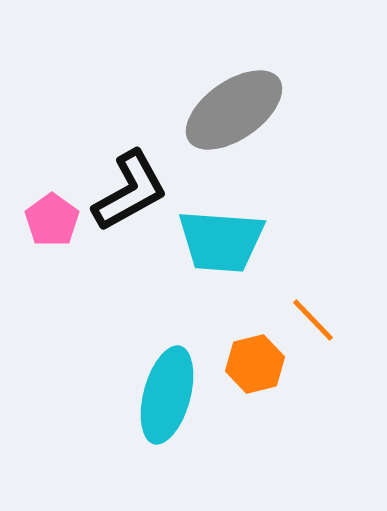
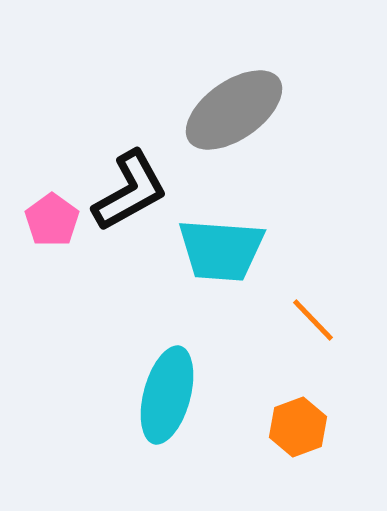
cyan trapezoid: moved 9 px down
orange hexagon: moved 43 px right, 63 px down; rotated 6 degrees counterclockwise
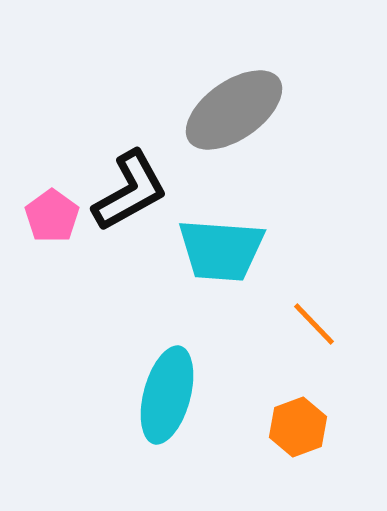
pink pentagon: moved 4 px up
orange line: moved 1 px right, 4 px down
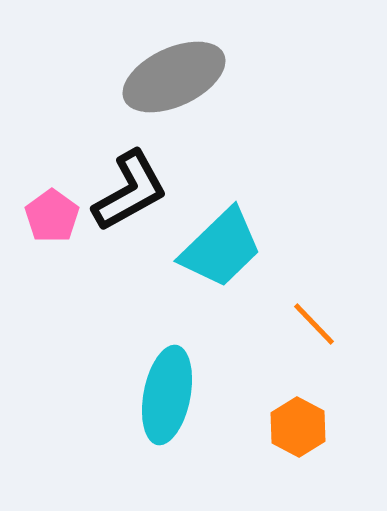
gray ellipse: moved 60 px left, 33 px up; rotated 10 degrees clockwise
cyan trapezoid: moved 2 px up; rotated 48 degrees counterclockwise
cyan ellipse: rotated 4 degrees counterclockwise
orange hexagon: rotated 12 degrees counterclockwise
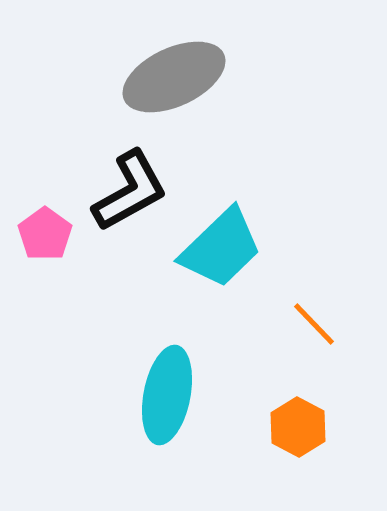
pink pentagon: moved 7 px left, 18 px down
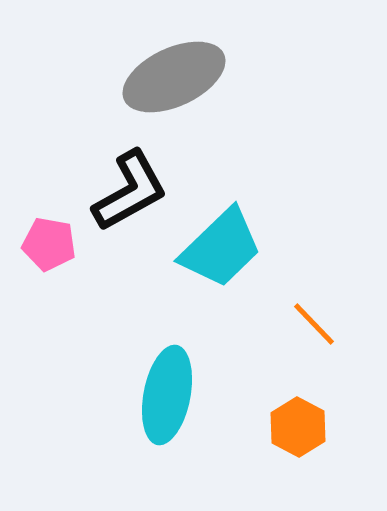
pink pentagon: moved 4 px right, 10 px down; rotated 26 degrees counterclockwise
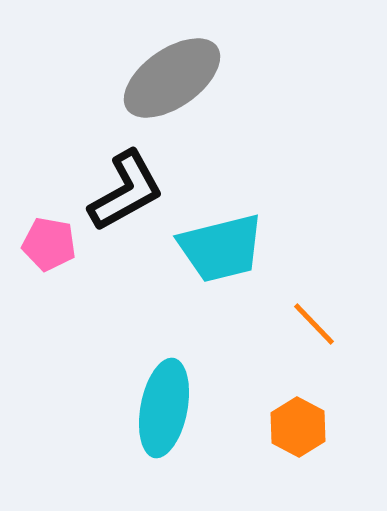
gray ellipse: moved 2 px left, 1 px down; rotated 10 degrees counterclockwise
black L-shape: moved 4 px left
cyan trapezoid: rotated 30 degrees clockwise
cyan ellipse: moved 3 px left, 13 px down
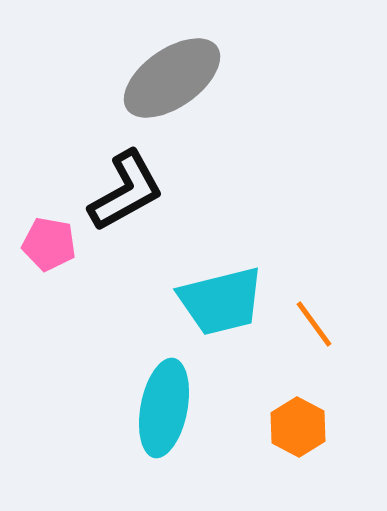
cyan trapezoid: moved 53 px down
orange line: rotated 8 degrees clockwise
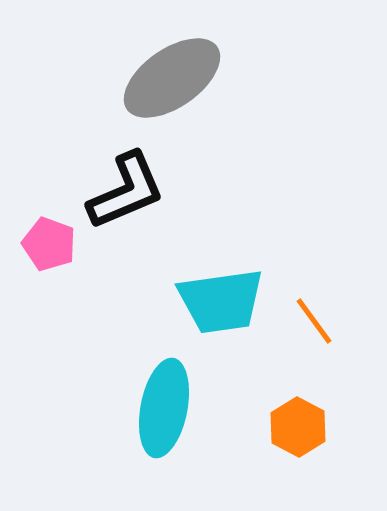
black L-shape: rotated 6 degrees clockwise
pink pentagon: rotated 10 degrees clockwise
cyan trapezoid: rotated 6 degrees clockwise
orange line: moved 3 px up
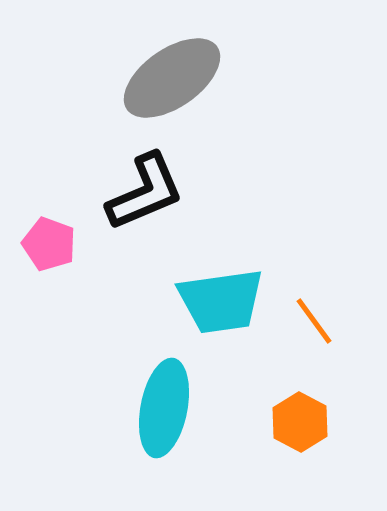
black L-shape: moved 19 px right, 1 px down
orange hexagon: moved 2 px right, 5 px up
